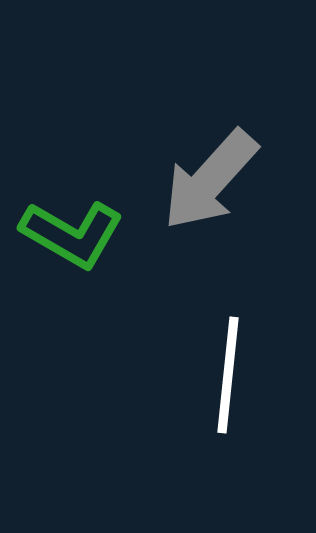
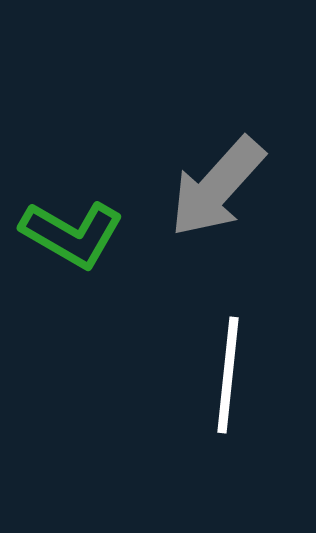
gray arrow: moved 7 px right, 7 px down
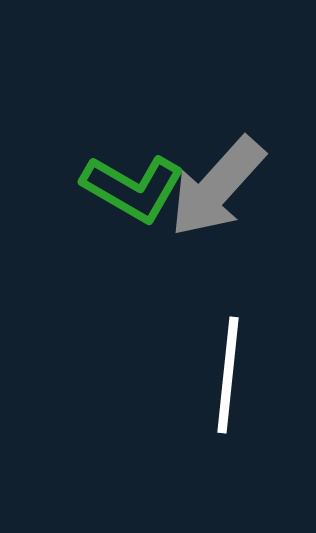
green L-shape: moved 61 px right, 46 px up
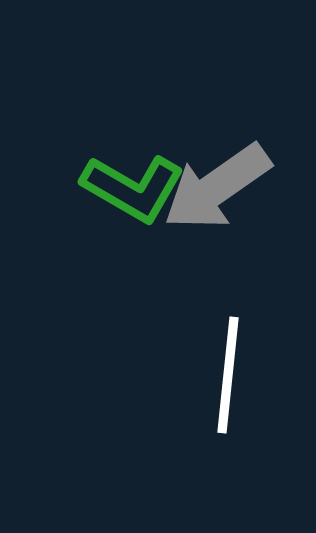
gray arrow: rotated 13 degrees clockwise
